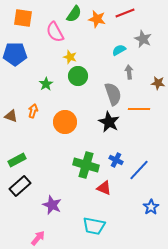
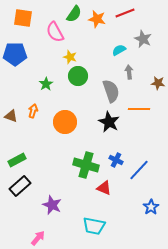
gray semicircle: moved 2 px left, 3 px up
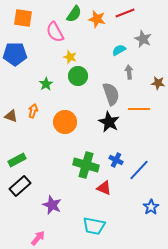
gray semicircle: moved 3 px down
